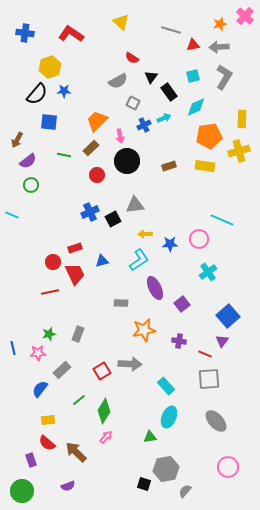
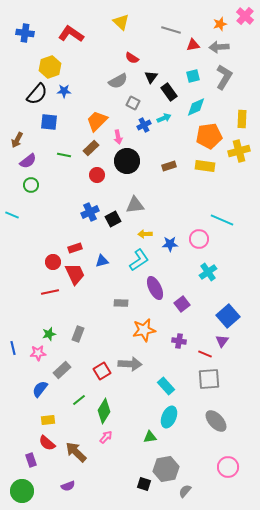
pink arrow at (120, 136): moved 2 px left, 1 px down
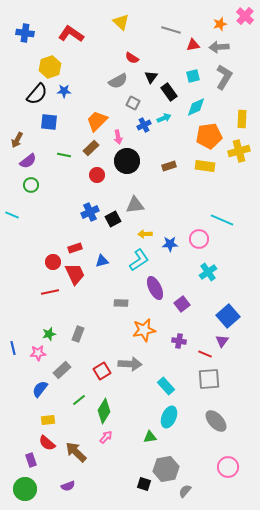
green circle at (22, 491): moved 3 px right, 2 px up
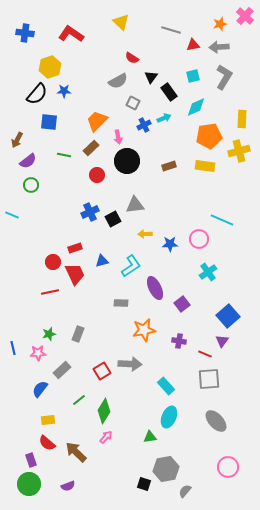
cyan L-shape at (139, 260): moved 8 px left, 6 px down
green circle at (25, 489): moved 4 px right, 5 px up
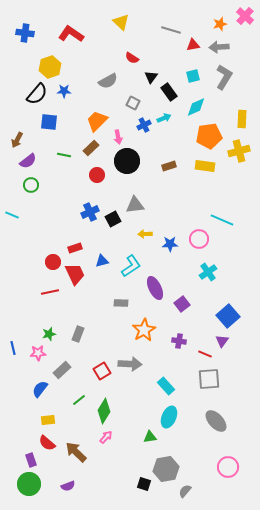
gray semicircle at (118, 81): moved 10 px left
orange star at (144, 330): rotated 20 degrees counterclockwise
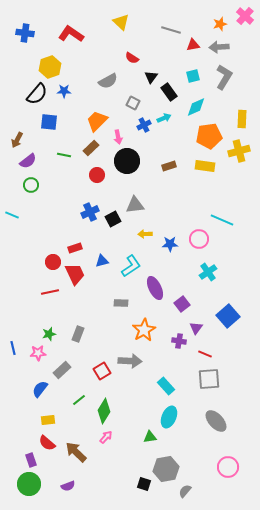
purple triangle at (222, 341): moved 26 px left, 13 px up
gray arrow at (130, 364): moved 3 px up
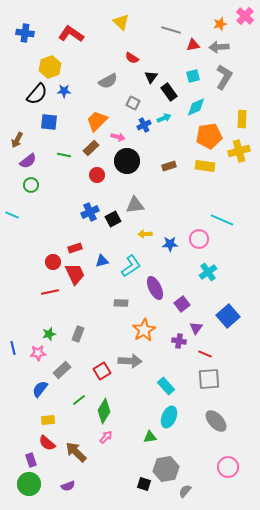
pink arrow at (118, 137): rotated 64 degrees counterclockwise
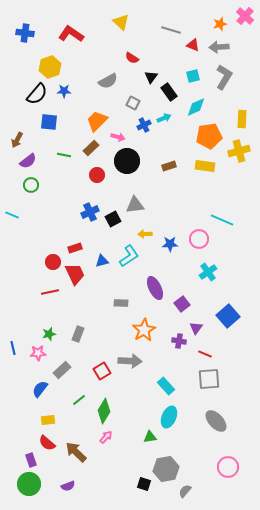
red triangle at (193, 45): rotated 32 degrees clockwise
cyan L-shape at (131, 266): moved 2 px left, 10 px up
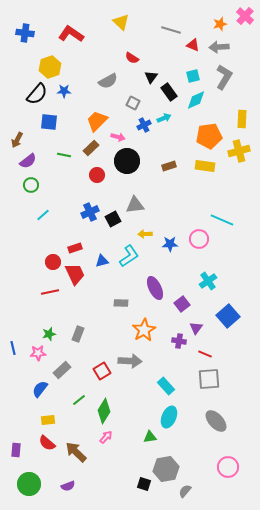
cyan diamond at (196, 107): moved 7 px up
cyan line at (12, 215): moved 31 px right; rotated 64 degrees counterclockwise
cyan cross at (208, 272): moved 9 px down
purple rectangle at (31, 460): moved 15 px left, 10 px up; rotated 24 degrees clockwise
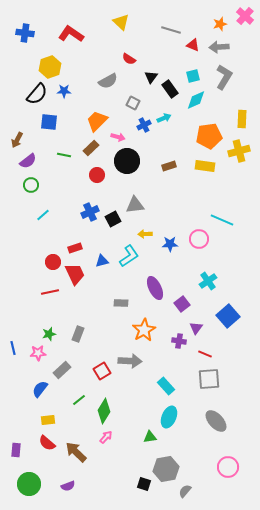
red semicircle at (132, 58): moved 3 px left, 1 px down
black rectangle at (169, 92): moved 1 px right, 3 px up
